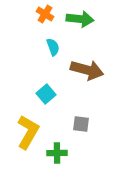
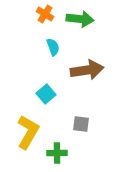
brown arrow: rotated 24 degrees counterclockwise
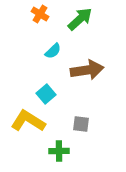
orange cross: moved 5 px left
green arrow: rotated 48 degrees counterclockwise
cyan semicircle: moved 4 px down; rotated 66 degrees clockwise
yellow L-shape: moved 11 px up; rotated 88 degrees counterclockwise
green cross: moved 2 px right, 2 px up
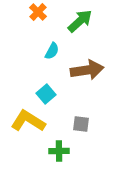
orange cross: moved 2 px left, 2 px up; rotated 12 degrees clockwise
green arrow: moved 2 px down
cyan semicircle: moved 1 px left; rotated 18 degrees counterclockwise
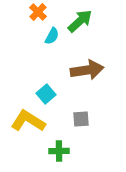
cyan semicircle: moved 15 px up
gray square: moved 5 px up; rotated 12 degrees counterclockwise
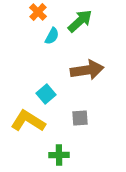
gray square: moved 1 px left, 1 px up
green cross: moved 4 px down
